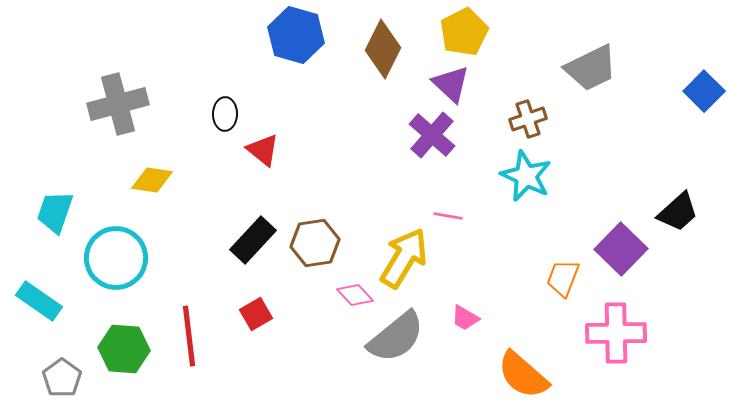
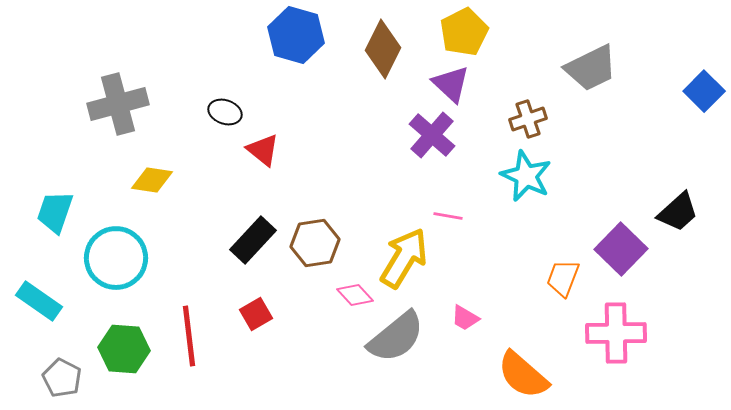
black ellipse: moved 2 px up; rotated 72 degrees counterclockwise
gray pentagon: rotated 9 degrees counterclockwise
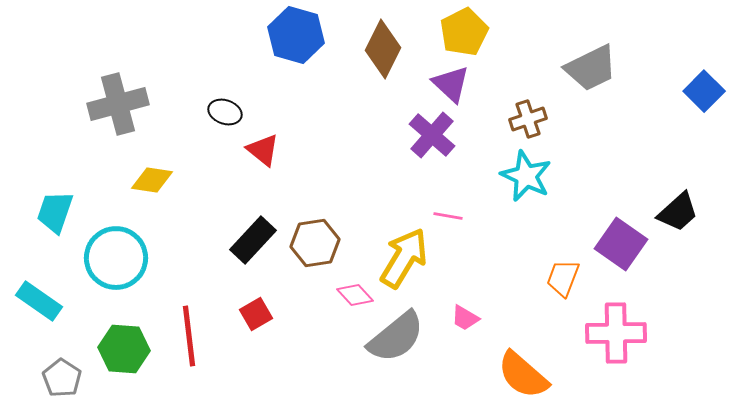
purple square: moved 5 px up; rotated 9 degrees counterclockwise
gray pentagon: rotated 6 degrees clockwise
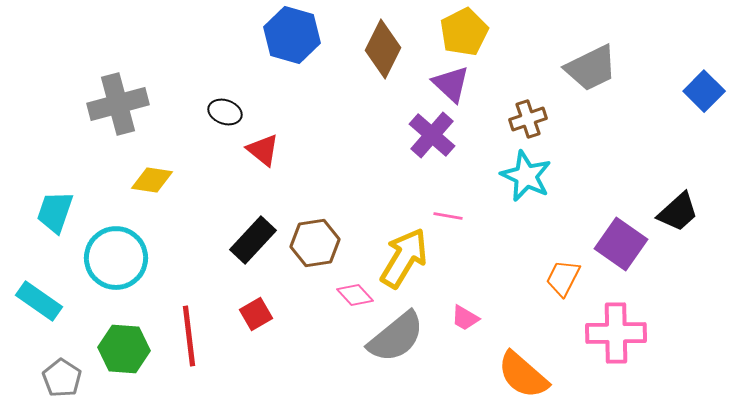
blue hexagon: moved 4 px left
orange trapezoid: rotated 6 degrees clockwise
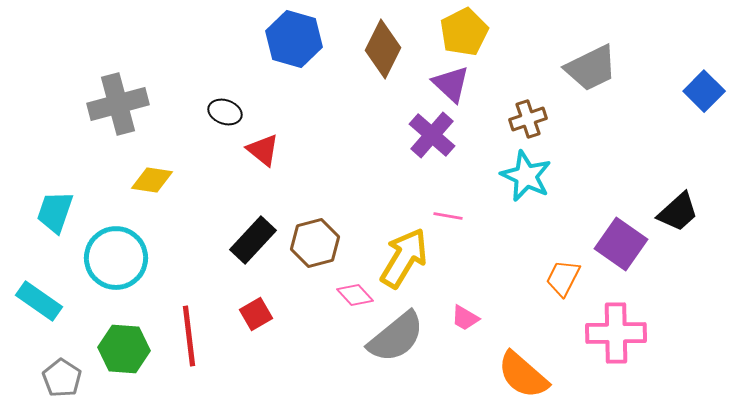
blue hexagon: moved 2 px right, 4 px down
brown hexagon: rotated 6 degrees counterclockwise
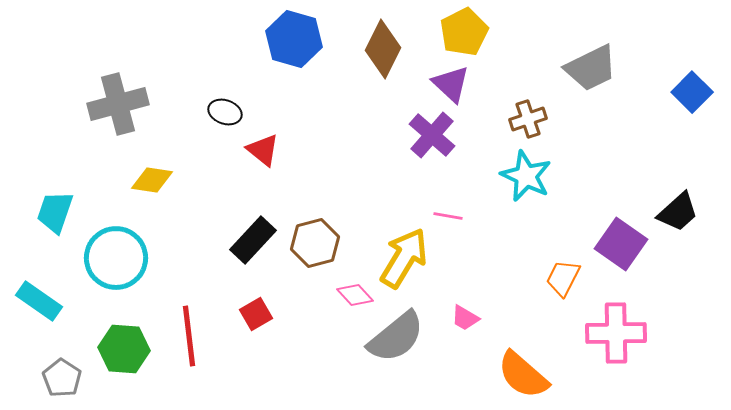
blue square: moved 12 px left, 1 px down
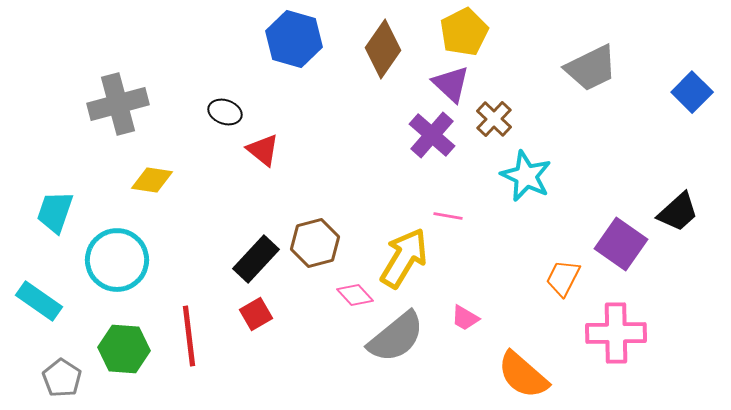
brown diamond: rotated 8 degrees clockwise
brown cross: moved 34 px left; rotated 27 degrees counterclockwise
black rectangle: moved 3 px right, 19 px down
cyan circle: moved 1 px right, 2 px down
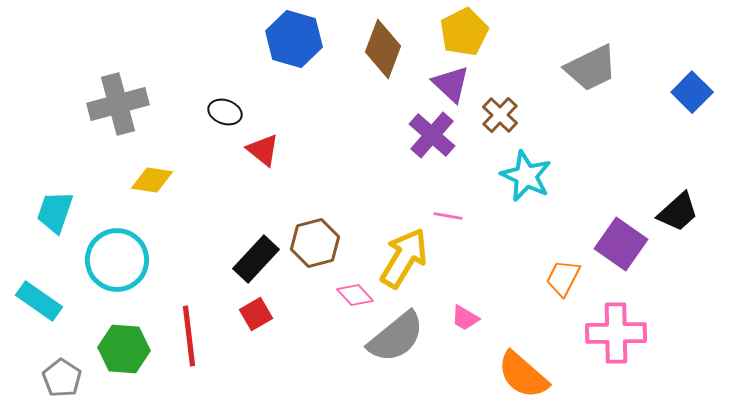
brown diamond: rotated 14 degrees counterclockwise
brown cross: moved 6 px right, 4 px up
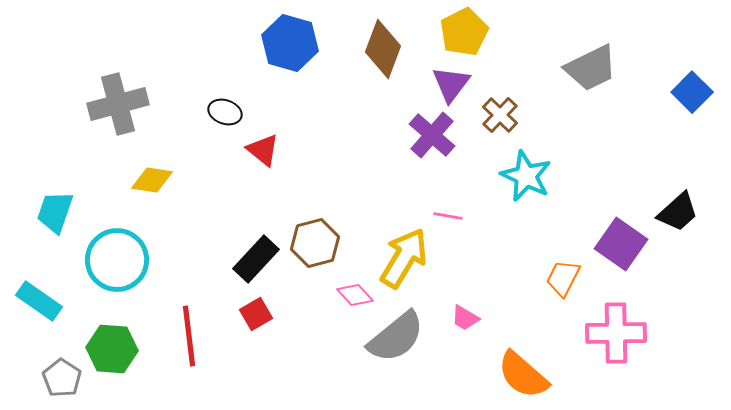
blue hexagon: moved 4 px left, 4 px down
purple triangle: rotated 24 degrees clockwise
green hexagon: moved 12 px left
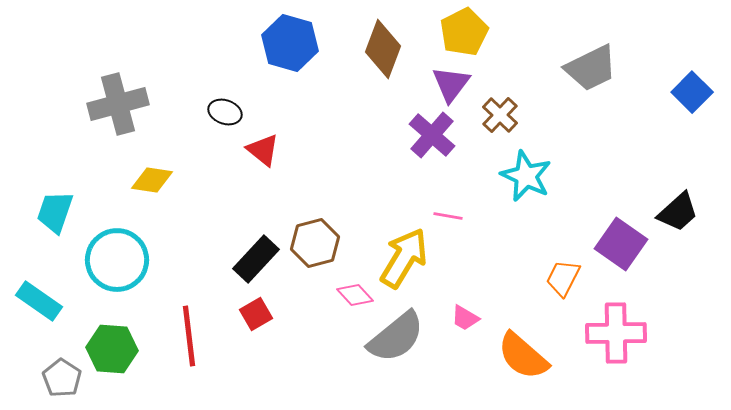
orange semicircle: moved 19 px up
